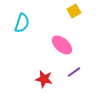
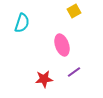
pink ellipse: rotated 30 degrees clockwise
red star: rotated 18 degrees counterclockwise
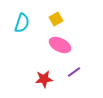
yellow square: moved 18 px left, 8 px down
pink ellipse: moved 2 px left; rotated 45 degrees counterclockwise
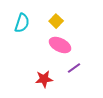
yellow square: moved 2 px down; rotated 16 degrees counterclockwise
purple line: moved 4 px up
